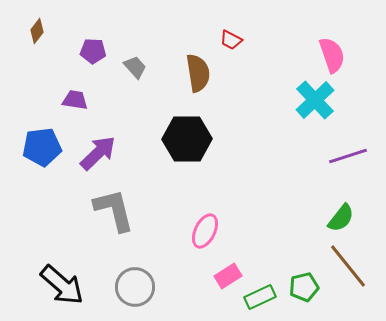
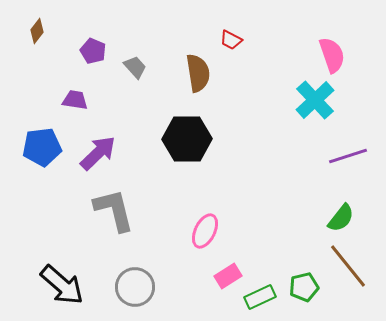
purple pentagon: rotated 20 degrees clockwise
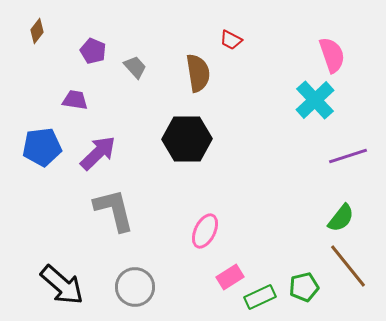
pink rectangle: moved 2 px right, 1 px down
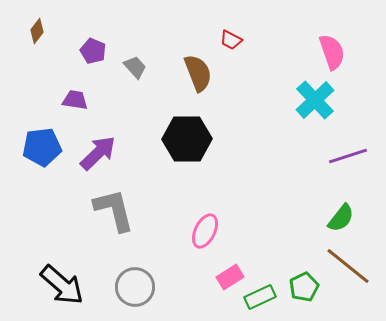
pink semicircle: moved 3 px up
brown semicircle: rotated 12 degrees counterclockwise
brown line: rotated 12 degrees counterclockwise
green pentagon: rotated 12 degrees counterclockwise
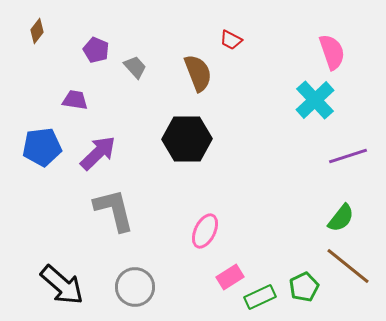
purple pentagon: moved 3 px right, 1 px up
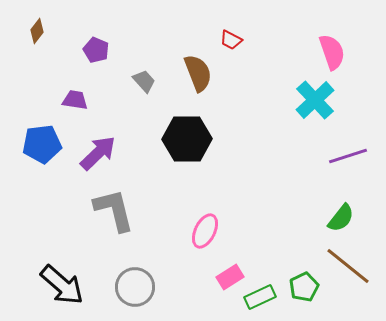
gray trapezoid: moved 9 px right, 14 px down
blue pentagon: moved 3 px up
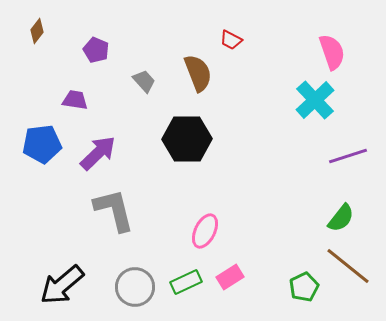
black arrow: rotated 99 degrees clockwise
green rectangle: moved 74 px left, 15 px up
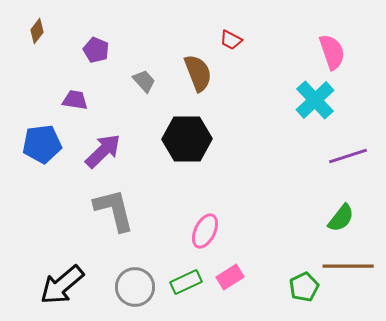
purple arrow: moved 5 px right, 2 px up
brown line: rotated 39 degrees counterclockwise
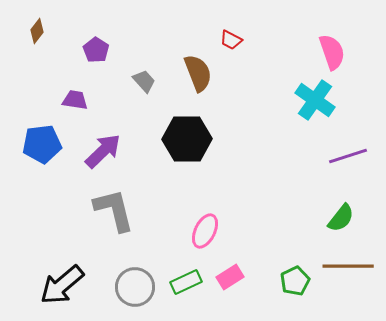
purple pentagon: rotated 10 degrees clockwise
cyan cross: rotated 12 degrees counterclockwise
green pentagon: moved 9 px left, 6 px up
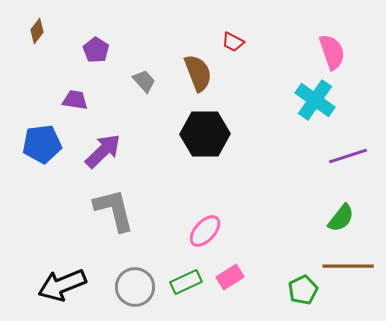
red trapezoid: moved 2 px right, 2 px down
black hexagon: moved 18 px right, 5 px up
pink ellipse: rotated 16 degrees clockwise
green pentagon: moved 8 px right, 9 px down
black arrow: rotated 18 degrees clockwise
